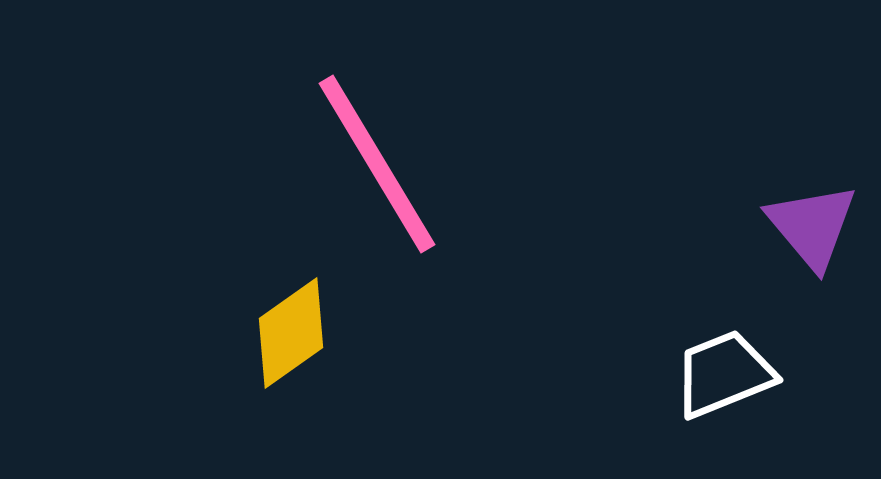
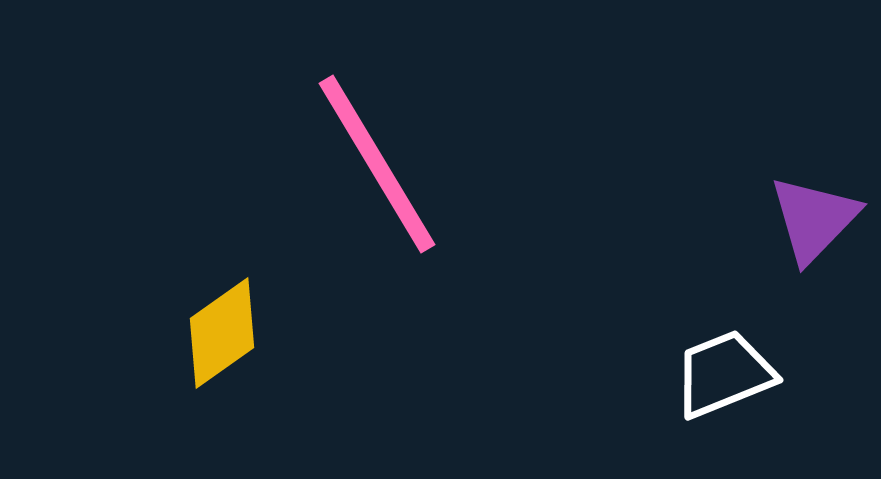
purple triangle: moved 2 px right, 7 px up; rotated 24 degrees clockwise
yellow diamond: moved 69 px left
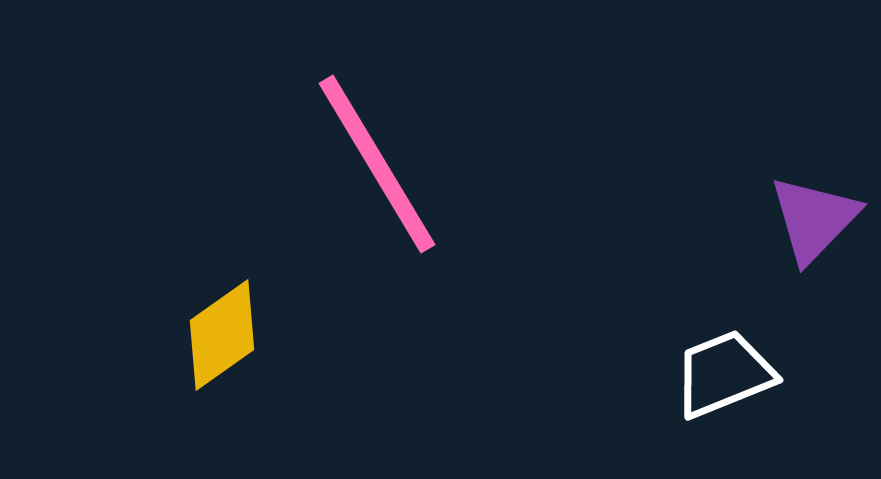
yellow diamond: moved 2 px down
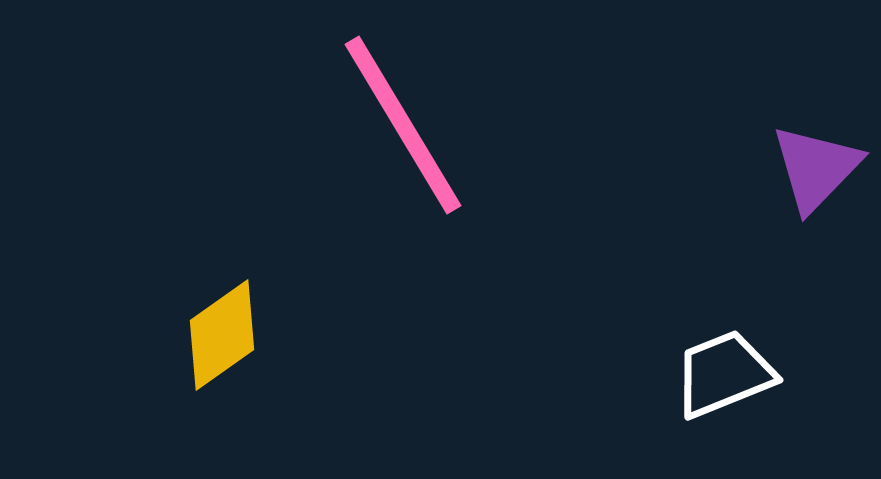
pink line: moved 26 px right, 39 px up
purple triangle: moved 2 px right, 51 px up
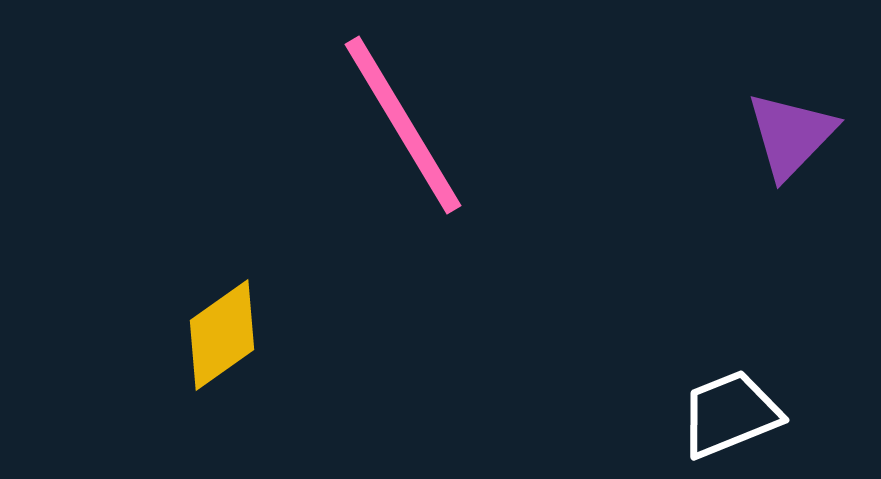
purple triangle: moved 25 px left, 33 px up
white trapezoid: moved 6 px right, 40 px down
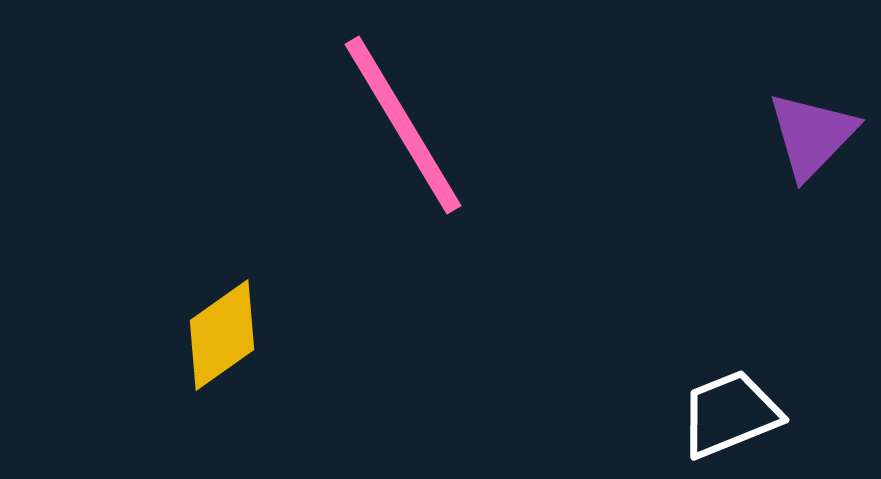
purple triangle: moved 21 px right
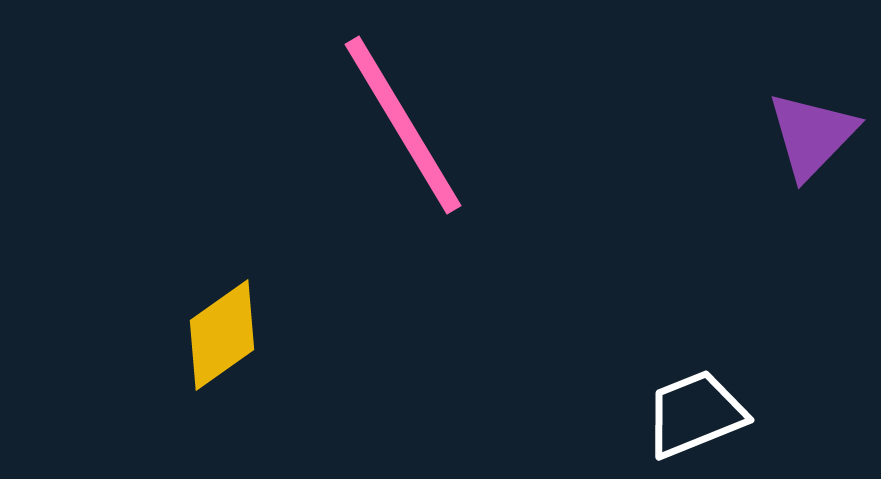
white trapezoid: moved 35 px left
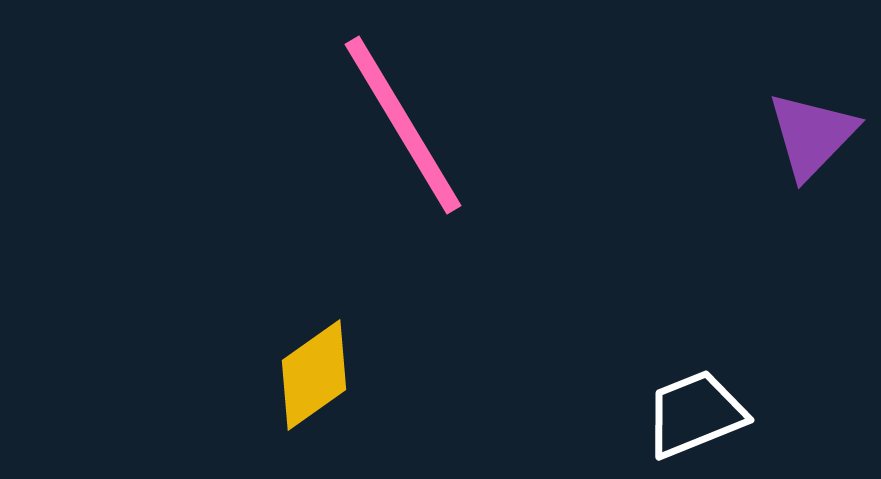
yellow diamond: moved 92 px right, 40 px down
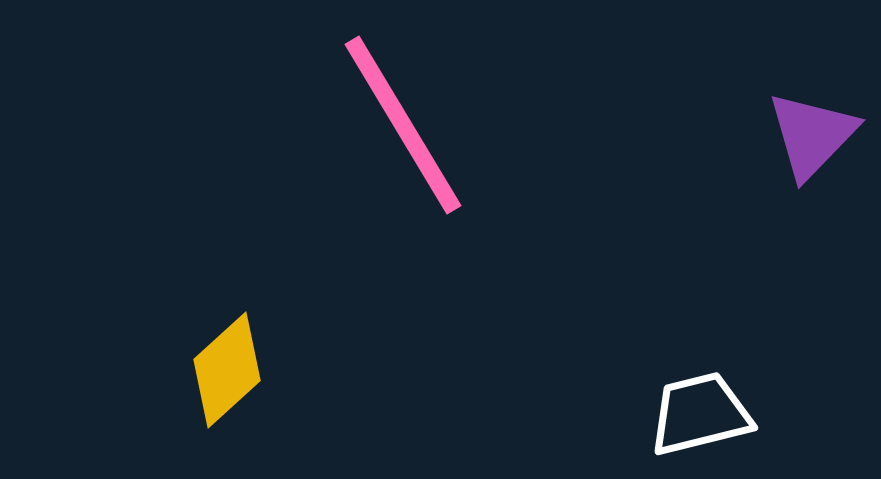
yellow diamond: moved 87 px left, 5 px up; rotated 7 degrees counterclockwise
white trapezoid: moved 5 px right; rotated 8 degrees clockwise
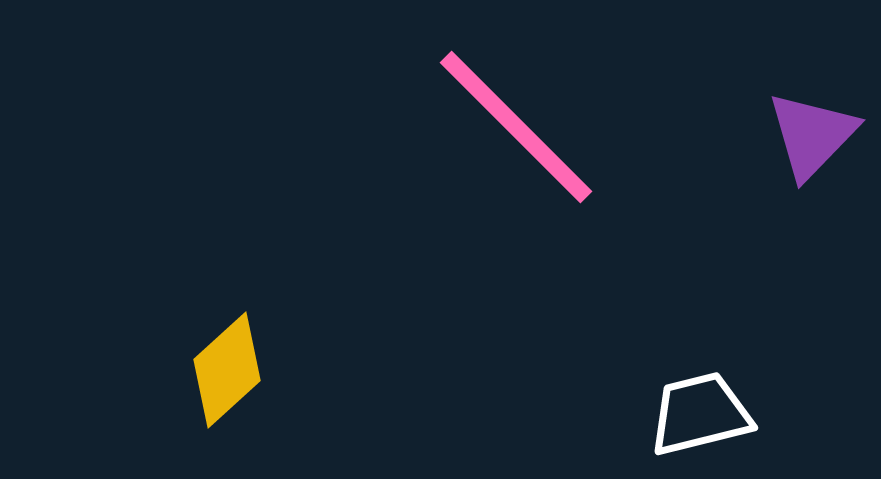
pink line: moved 113 px right, 2 px down; rotated 14 degrees counterclockwise
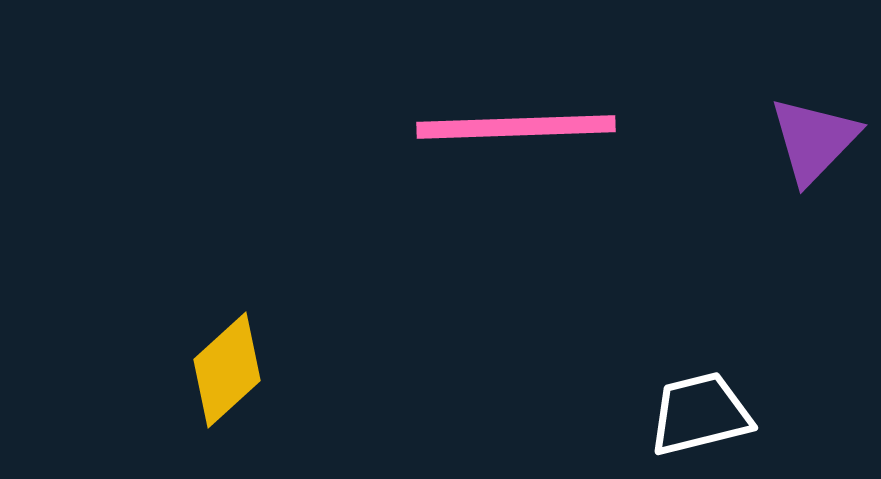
pink line: rotated 47 degrees counterclockwise
purple triangle: moved 2 px right, 5 px down
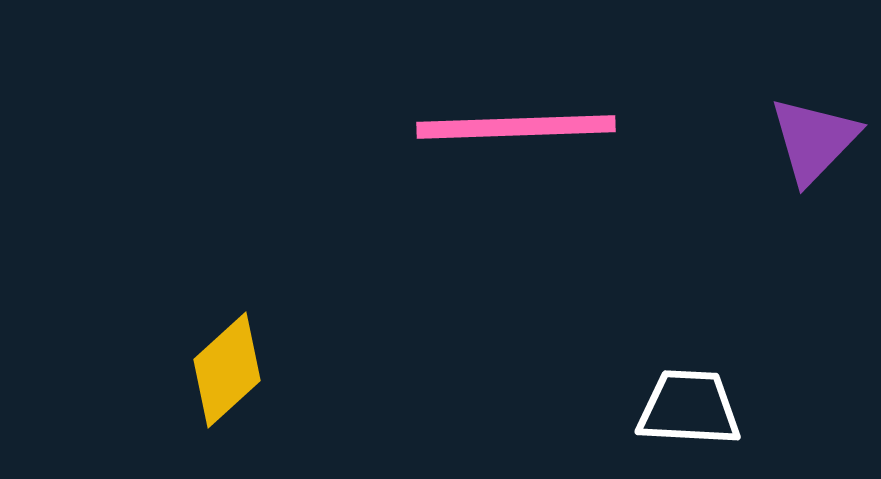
white trapezoid: moved 11 px left, 6 px up; rotated 17 degrees clockwise
